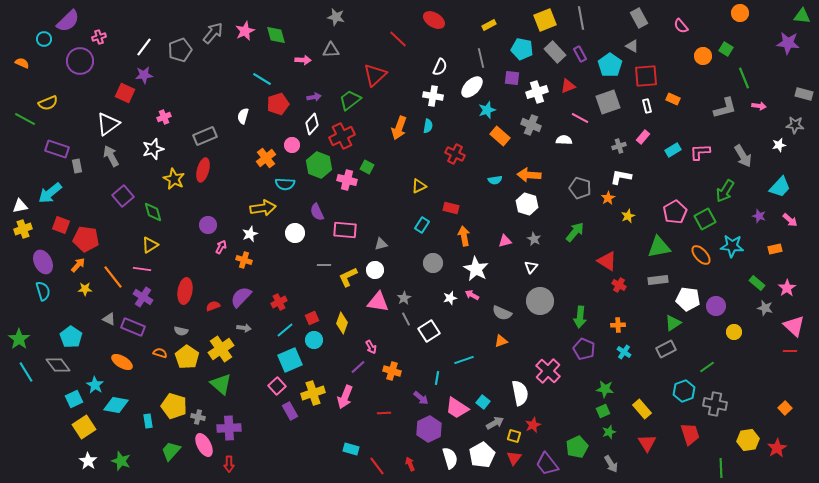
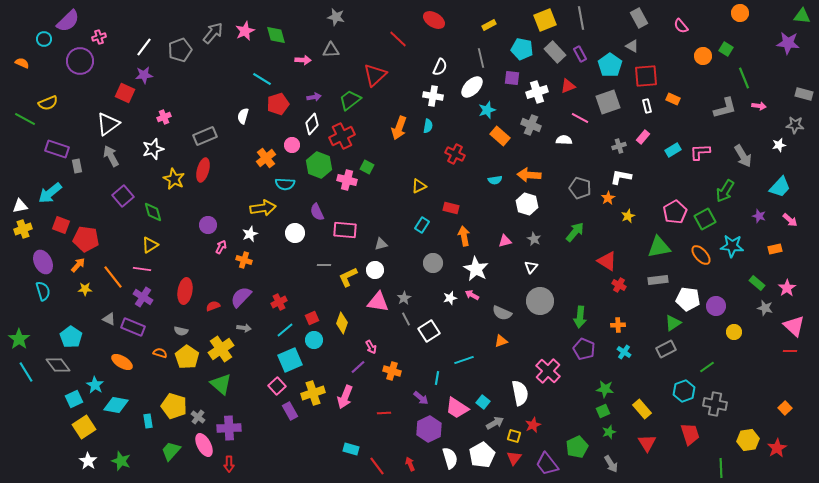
gray cross at (198, 417): rotated 24 degrees clockwise
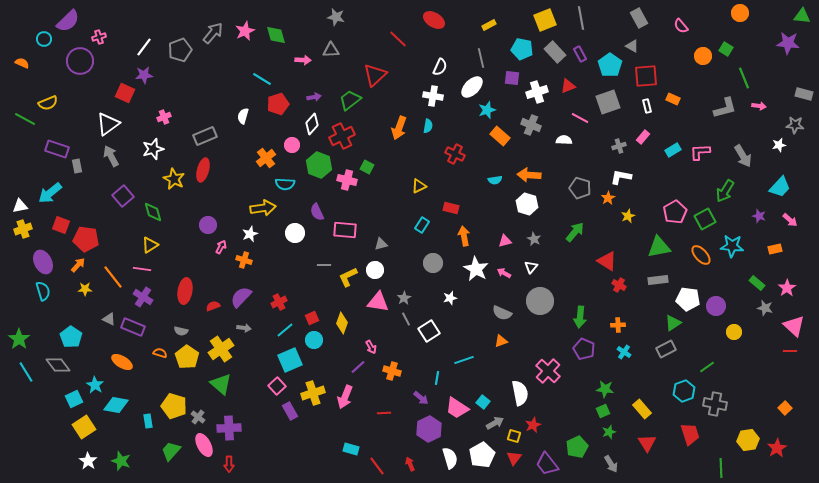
pink arrow at (472, 295): moved 32 px right, 22 px up
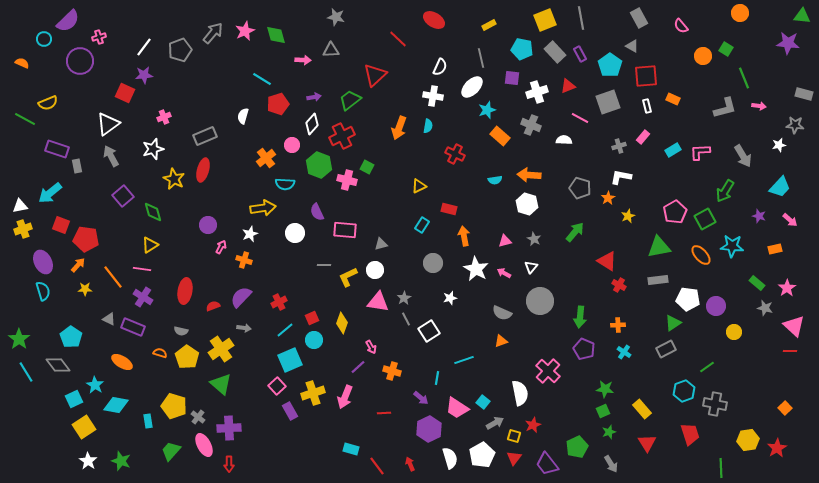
red rectangle at (451, 208): moved 2 px left, 1 px down
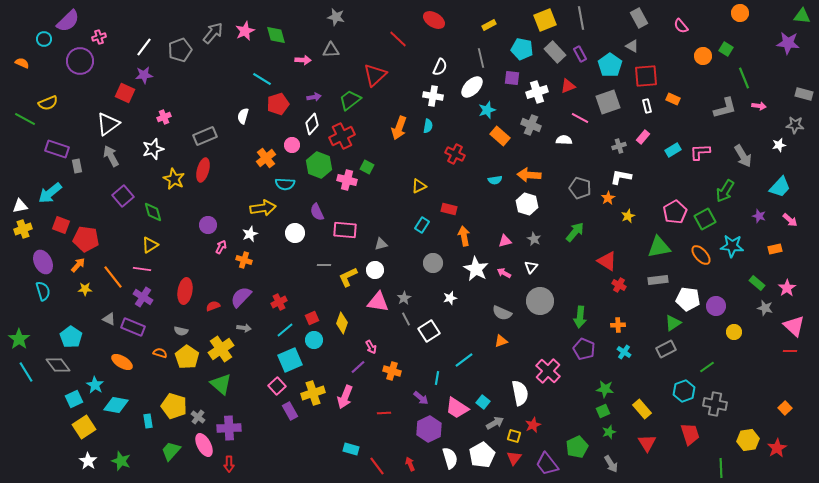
cyan line at (464, 360): rotated 18 degrees counterclockwise
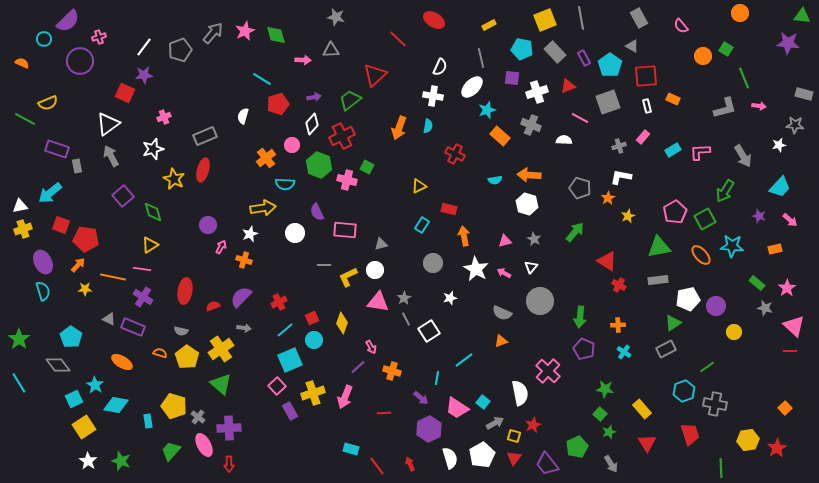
purple rectangle at (580, 54): moved 4 px right, 4 px down
orange line at (113, 277): rotated 40 degrees counterclockwise
white pentagon at (688, 299): rotated 20 degrees counterclockwise
cyan line at (26, 372): moved 7 px left, 11 px down
green square at (603, 411): moved 3 px left, 3 px down; rotated 24 degrees counterclockwise
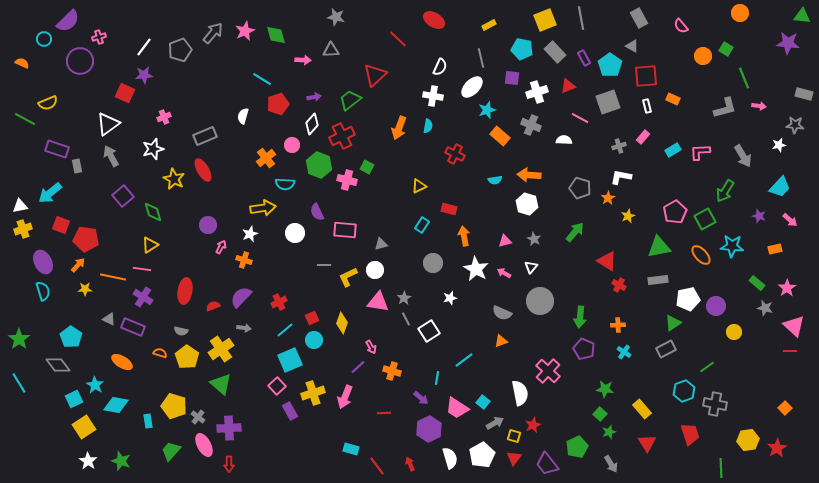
red ellipse at (203, 170): rotated 45 degrees counterclockwise
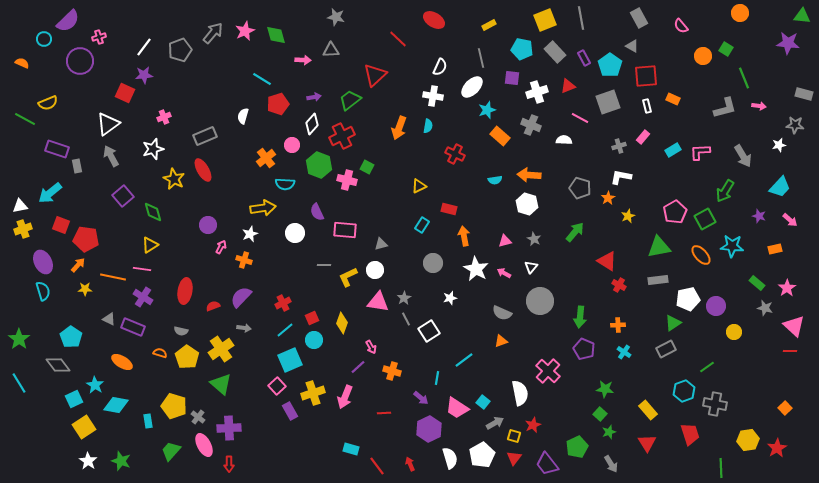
red cross at (279, 302): moved 4 px right, 1 px down
yellow rectangle at (642, 409): moved 6 px right, 1 px down
